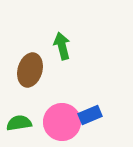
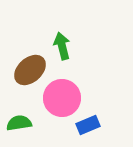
brown ellipse: rotated 32 degrees clockwise
blue rectangle: moved 2 px left, 10 px down
pink circle: moved 24 px up
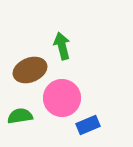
brown ellipse: rotated 20 degrees clockwise
green semicircle: moved 1 px right, 7 px up
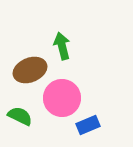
green semicircle: rotated 35 degrees clockwise
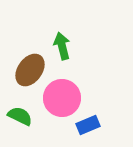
brown ellipse: rotated 32 degrees counterclockwise
